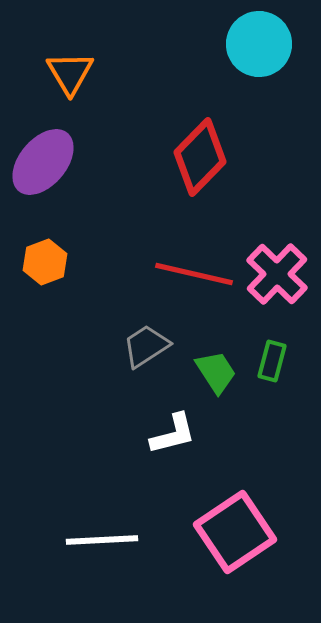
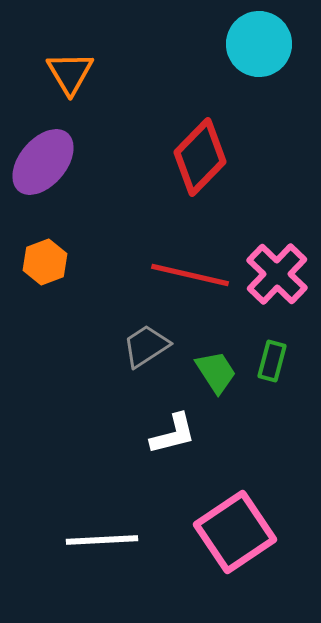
red line: moved 4 px left, 1 px down
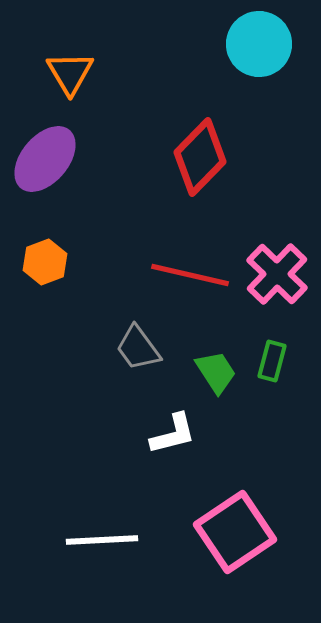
purple ellipse: moved 2 px right, 3 px up
gray trapezoid: moved 8 px left, 2 px down; rotated 93 degrees counterclockwise
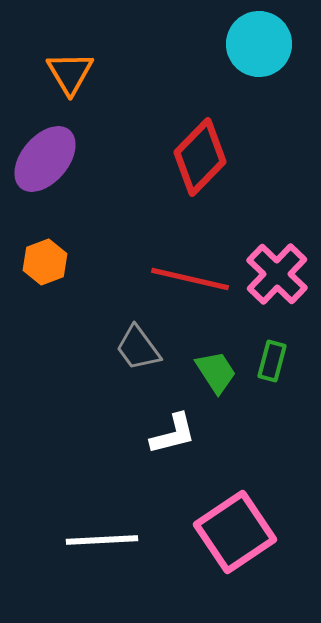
red line: moved 4 px down
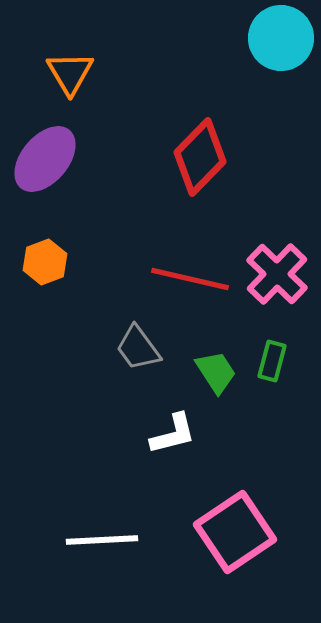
cyan circle: moved 22 px right, 6 px up
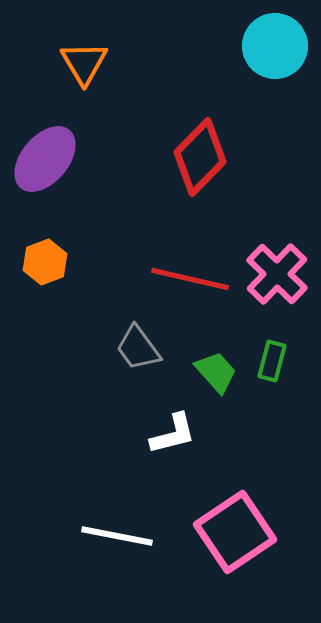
cyan circle: moved 6 px left, 8 px down
orange triangle: moved 14 px right, 10 px up
green trapezoid: rotated 9 degrees counterclockwise
white line: moved 15 px right, 4 px up; rotated 14 degrees clockwise
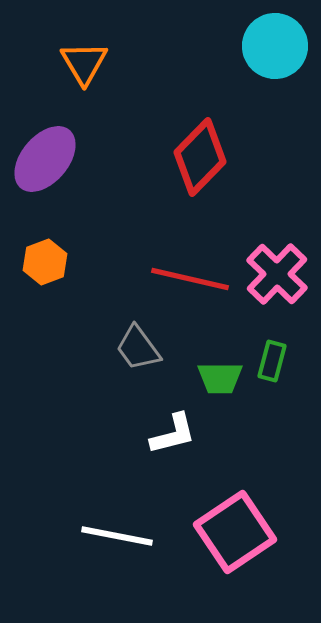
green trapezoid: moved 4 px right, 6 px down; rotated 132 degrees clockwise
